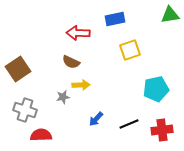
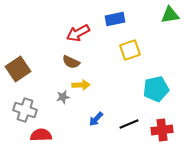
red arrow: rotated 30 degrees counterclockwise
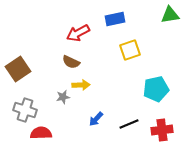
red semicircle: moved 2 px up
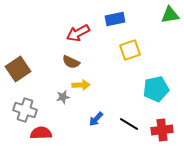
black line: rotated 54 degrees clockwise
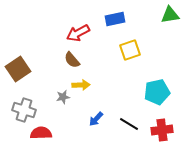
brown semicircle: moved 1 px right, 2 px up; rotated 24 degrees clockwise
cyan pentagon: moved 1 px right, 3 px down
gray cross: moved 1 px left
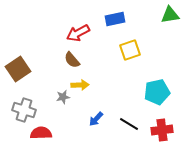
yellow arrow: moved 1 px left
